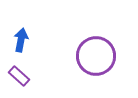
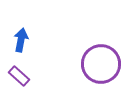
purple circle: moved 5 px right, 8 px down
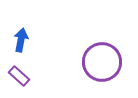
purple circle: moved 1 px right, 2 px up
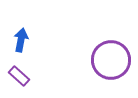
purple circle: moved 9 px right, 2 px up
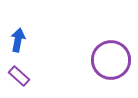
blue arrow: moved 3 px left
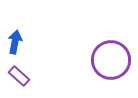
blue arrow: moved 3 px left, 2 px down
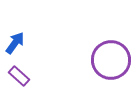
blue arrow: moved 1 px down; rotated 25 degrees clockwise
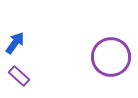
purple circle: moved 3 px up
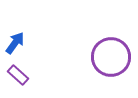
purple rectangle: moved 1 px left, 1 px up
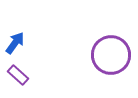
purple circle: moved 2 px up
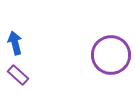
blue arrow: rotated 50 degrees counterclockwise
